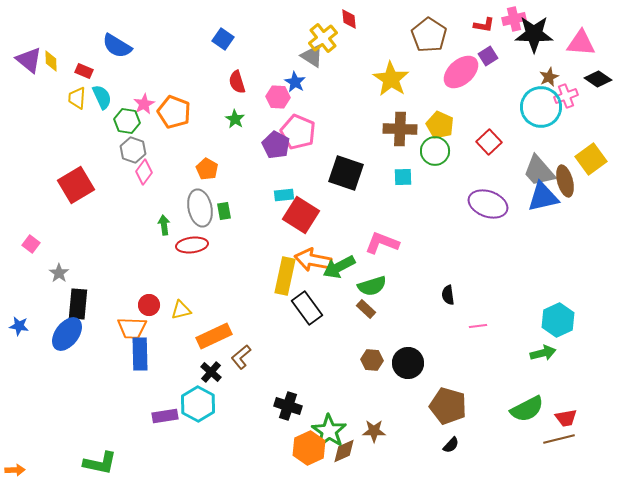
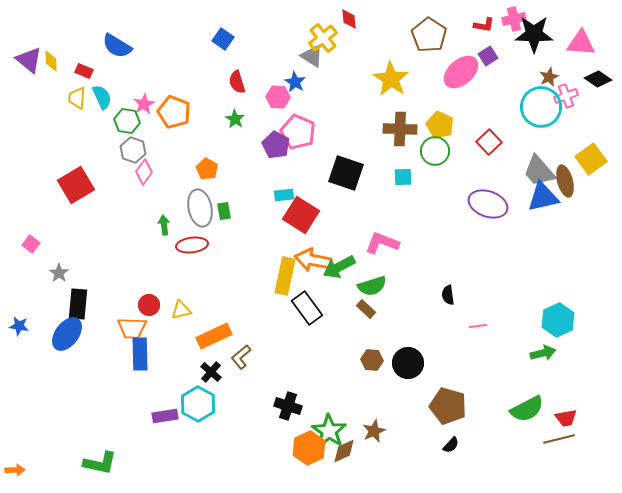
brown star at (374, 431): rotated 25 degrees counterclockwise
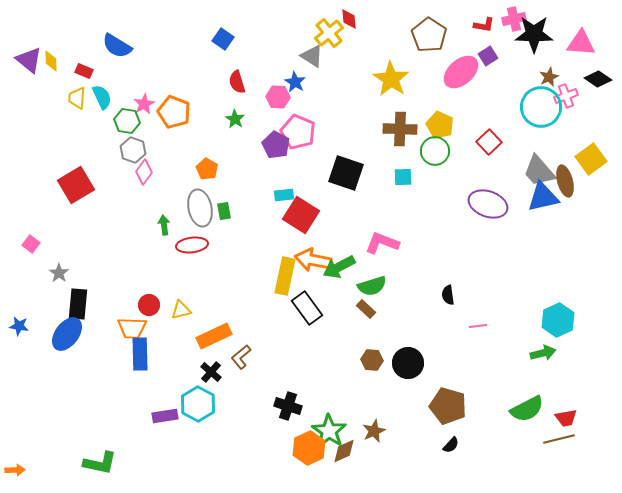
yellow cross at (323, 38): moved 6 px right, 5 px up
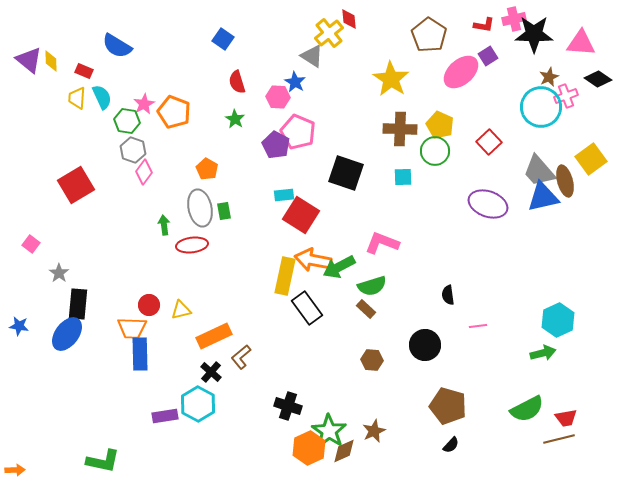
black circle at (408, 363): moved 17 px right, 18 px up
green L-shape at (100, 463): moved 3 px right, 2 px up
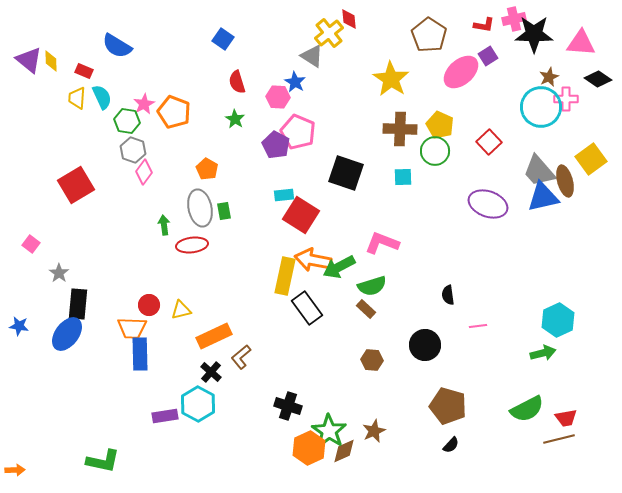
pink cross at (566, 96): moved 3 px down; rotated 20 degrees clockwise
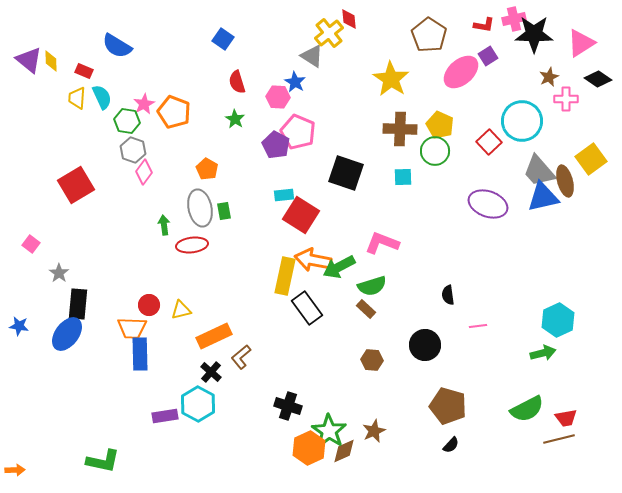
pink triangle at (581, 43): rotated 36 degrees counterclockwise
cyan circle at (541, 107): moved 19 px left, 14 px down
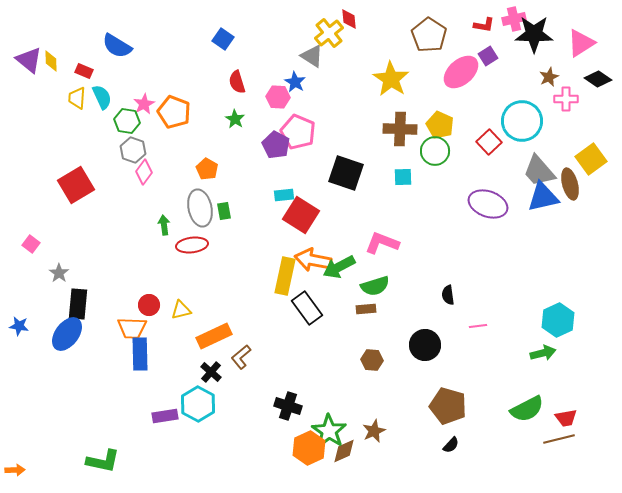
brown ellipse at (565, 181): moved 5 px right, 3 px down
green semicircle at (372, 286): moved 3 px right
brown rectangle at (366, 309): rotated 48 degrees counterclockwise
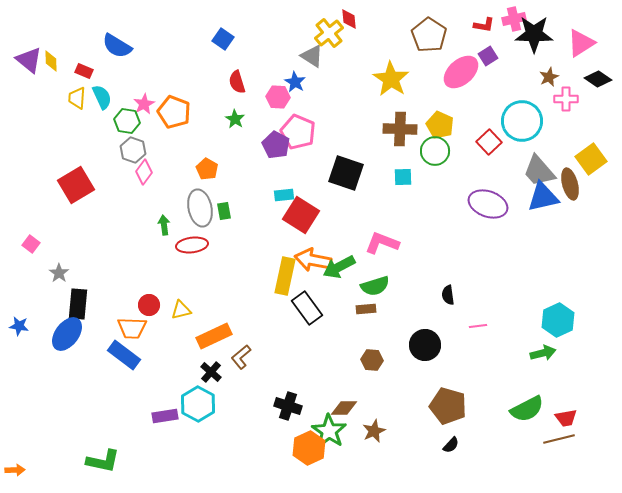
blue rectangle at (140, 354): moved 16 px left, 1 px down; rotated 52 degrees counterclockwise
brown diamond at (344, 451): moved 43 px up; rotated 24 degrees clockwise
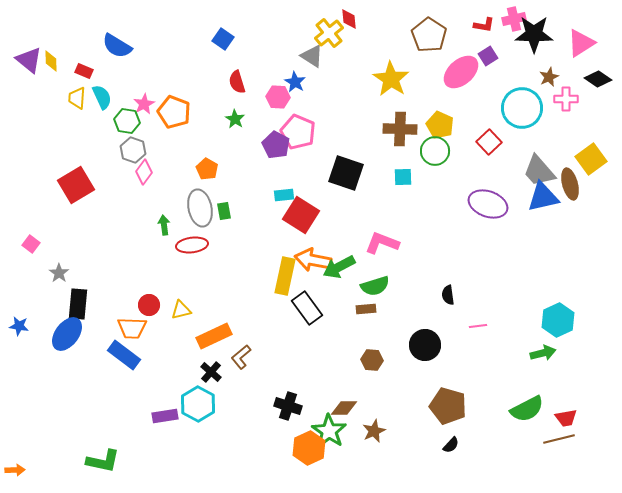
cyan circle at (522, 121): moved 13 px up
